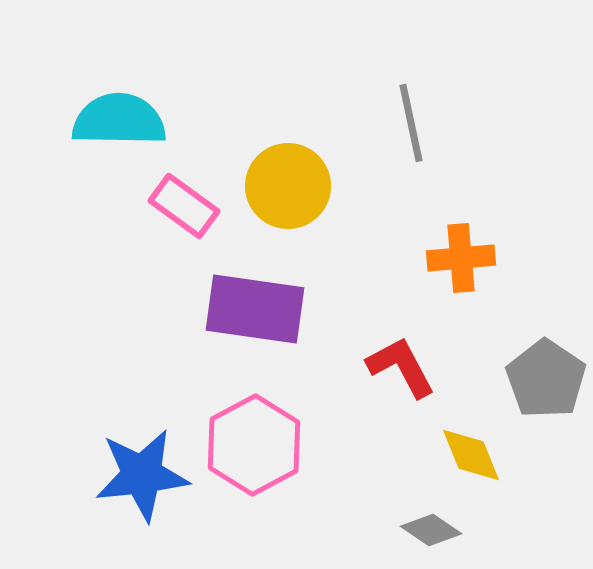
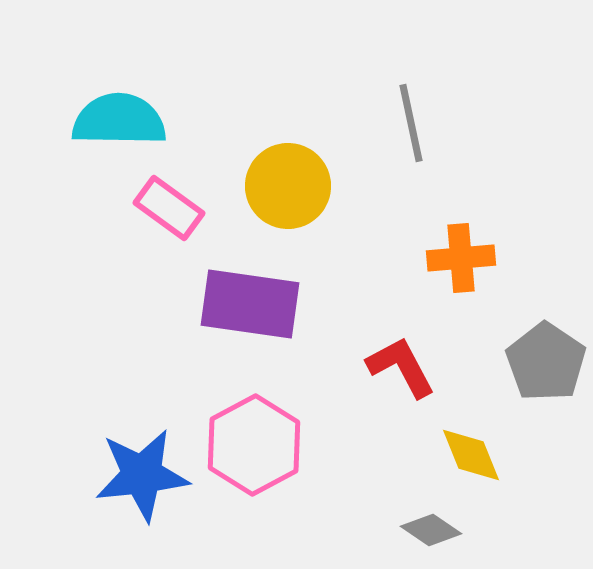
pink rectangle: moved 15 px left, 2 px down
purple rectangle: moved 5 px left, 5 px up
gray pentagon: moved 17 px up
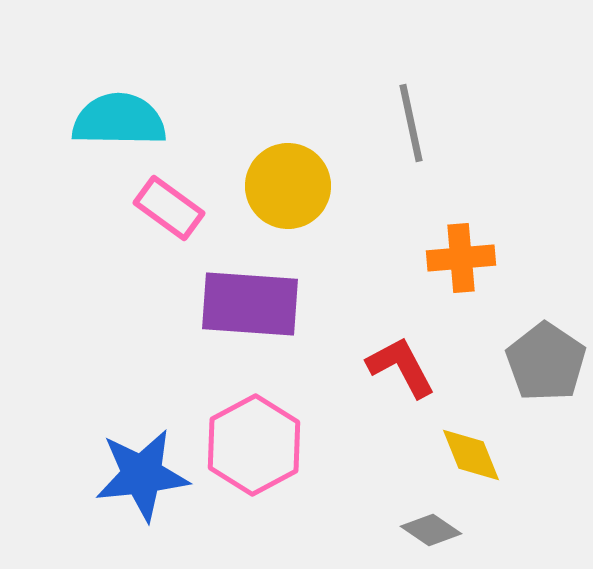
purple rectangle: rotated 4 degrees counterclockwise
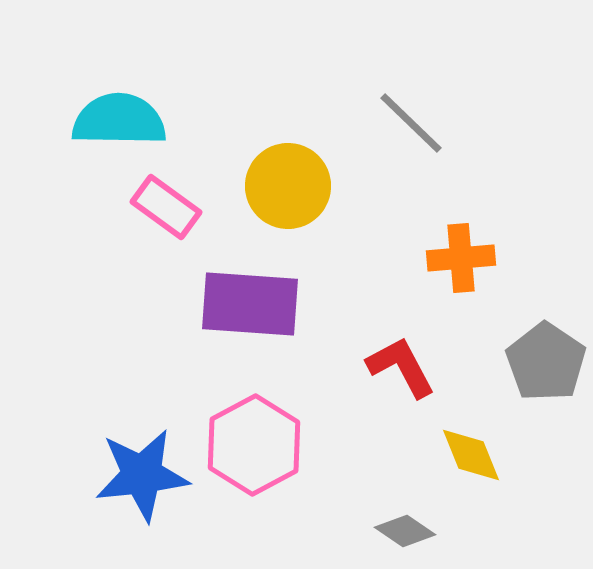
gray line: rotated 34 degrees counterclockwise
pink rectangle: moved 3 px left, 1 px up
gray diamond: moved 26 px left, 1 px down
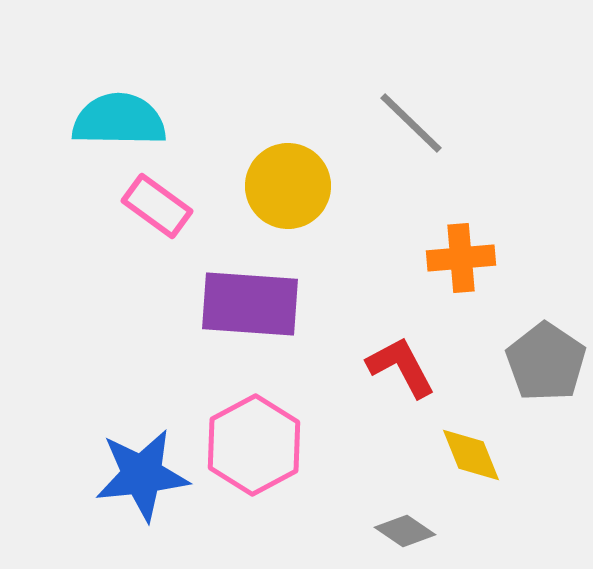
pink rectangle: moved 9 px left, 1 px up
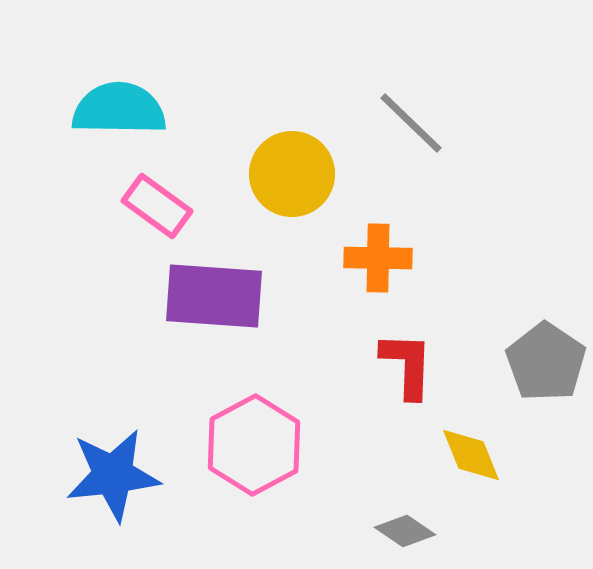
cyan semicircle: moved 11 px up
yellow circle: moved 4 px right, 12 px up
orange cross: moved 83 px left; rotated 6 degrees clockwise
purple rectangle: moved 36 px left, 8 px up
red L-shape: moved 6 px right, 2 px up; rotated 30 degrees clockwise
blue star: moved 29 px left
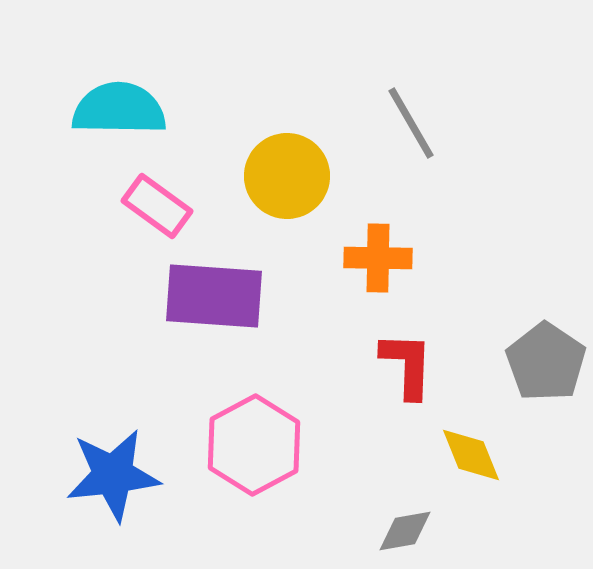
gray line: rotated 16 degrees clockwise
yellow circle: moved 5 px left, 2 px down
gray diamond: rotated 44 degrees counterclockwise
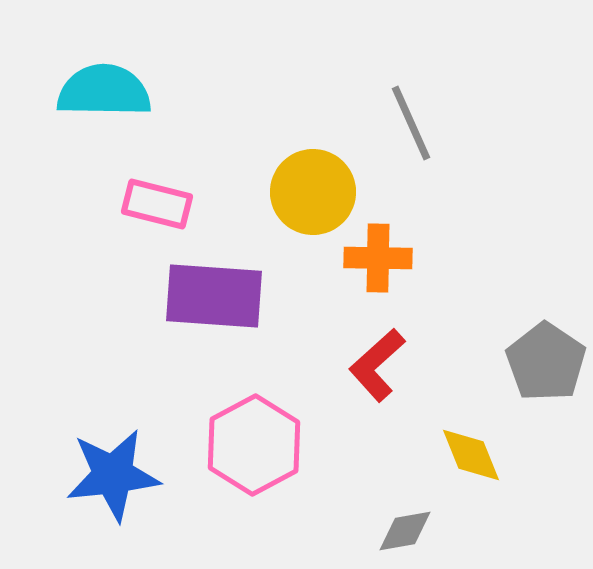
cyan semicircle: moved 15 px left, 18 px up
gray line: rotated 6 degrees clockwise
yellow circle: moved 26 px right, 16 px down
pink rectangle: moved 2 px up; rotated 22 degrees counterclockwise
red L-shape: moved 30 px left; rotated 134 degrees counterclockwise
